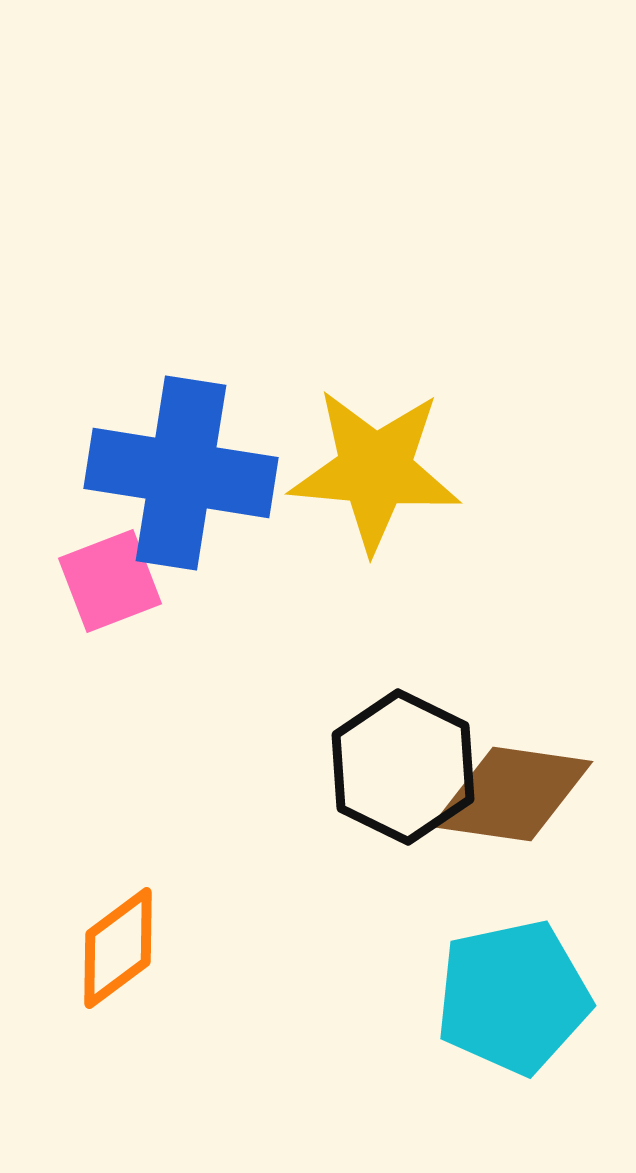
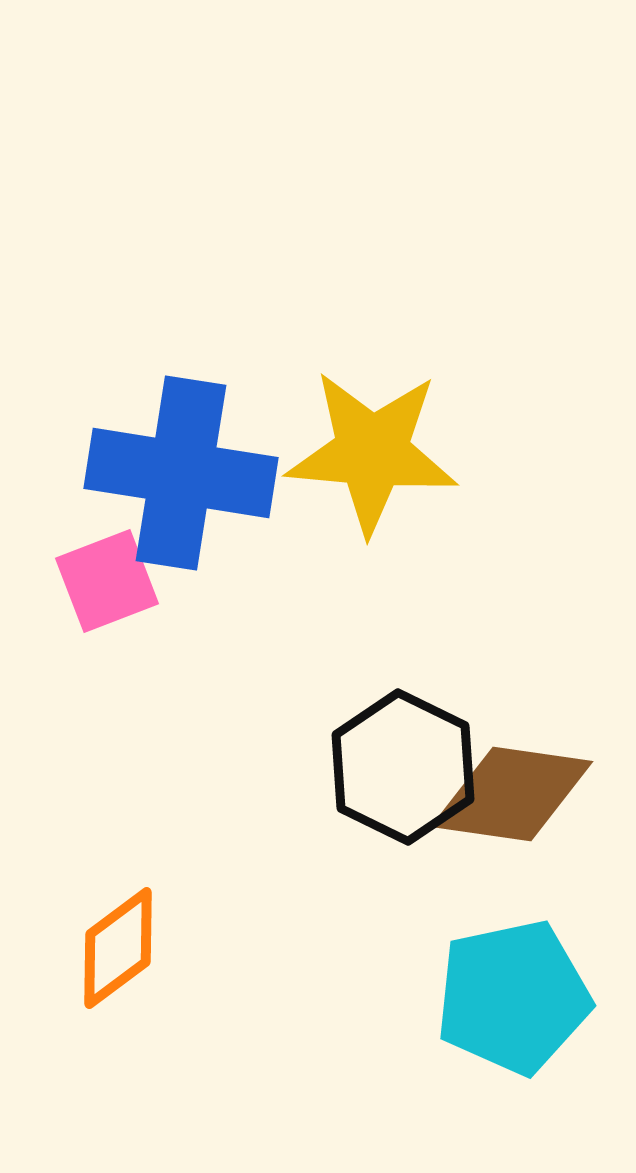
yellow star: moved 3 px left, 18 px up
pink square: moved 3 px left
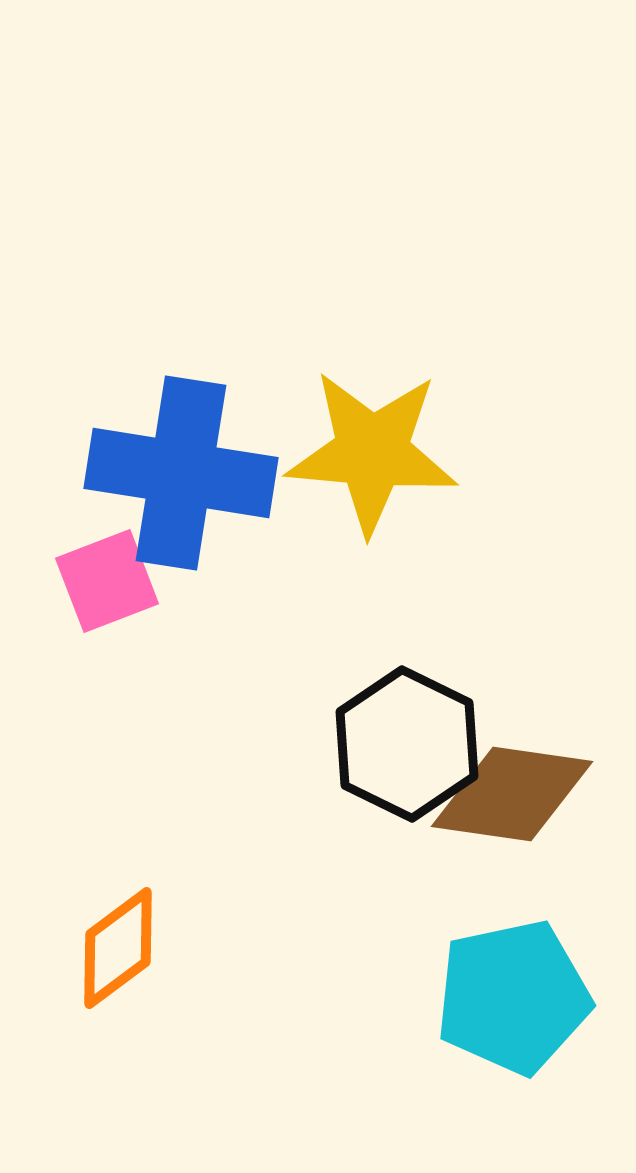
black hexagon: moved 4 px right, 23 px up
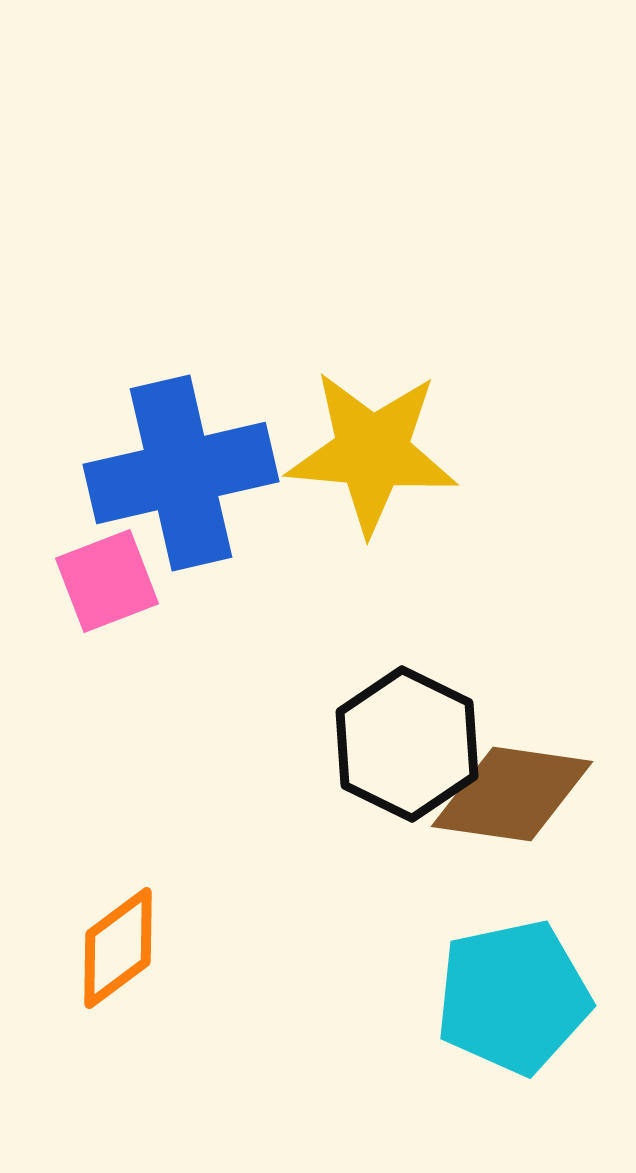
blue cross: rotated 22 degrees counterclockwise
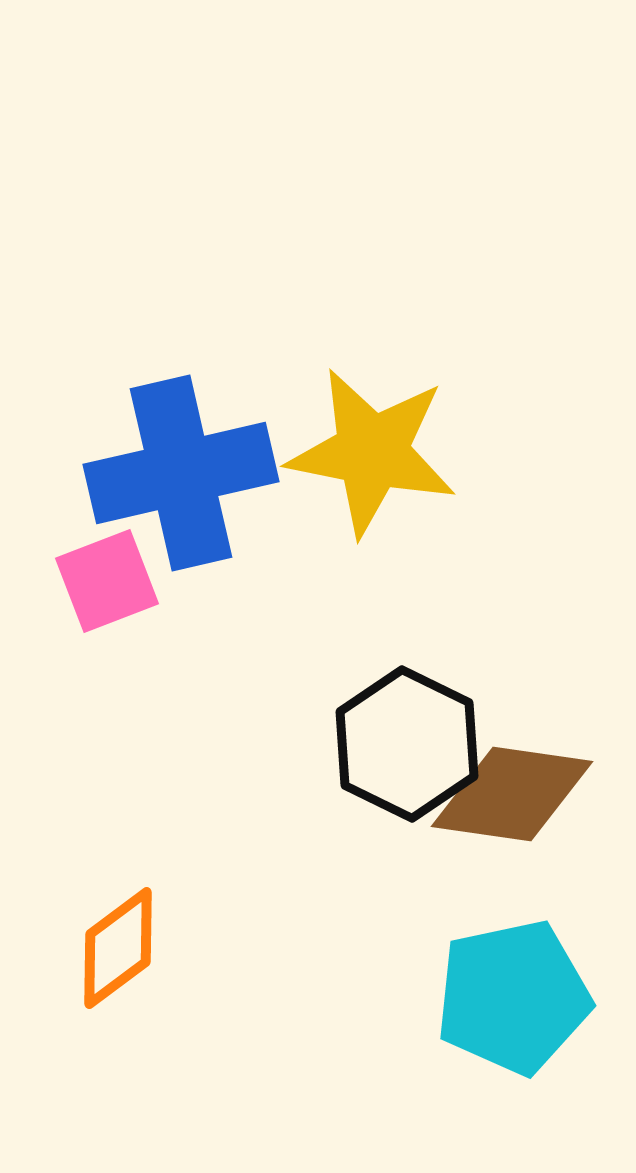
yellow star: rotated 6 degrees clockwise
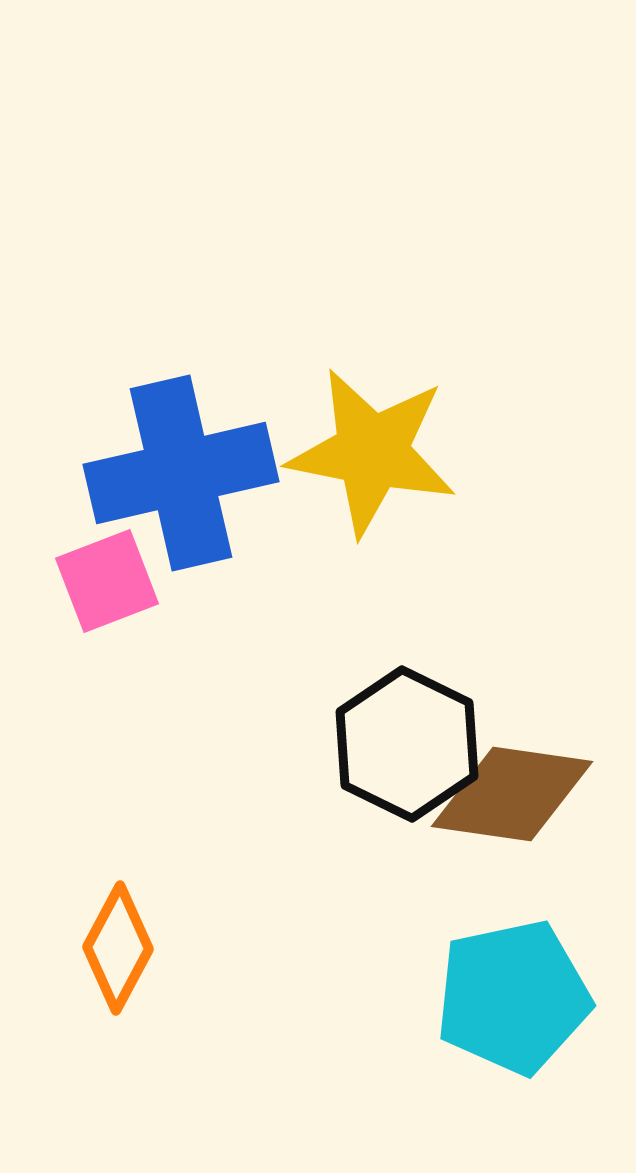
orange diamond: rotated 25 degrees counterclockwise
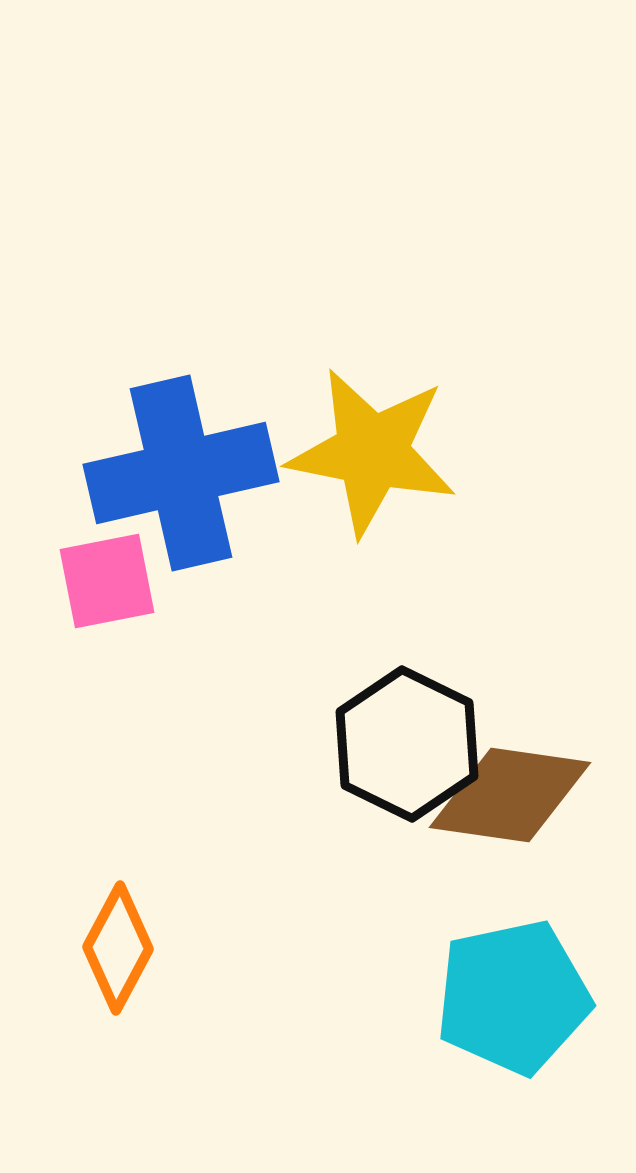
pink square: rotated 10 degrees clockwise
brown diamond: moved 2 px left, 1 px down
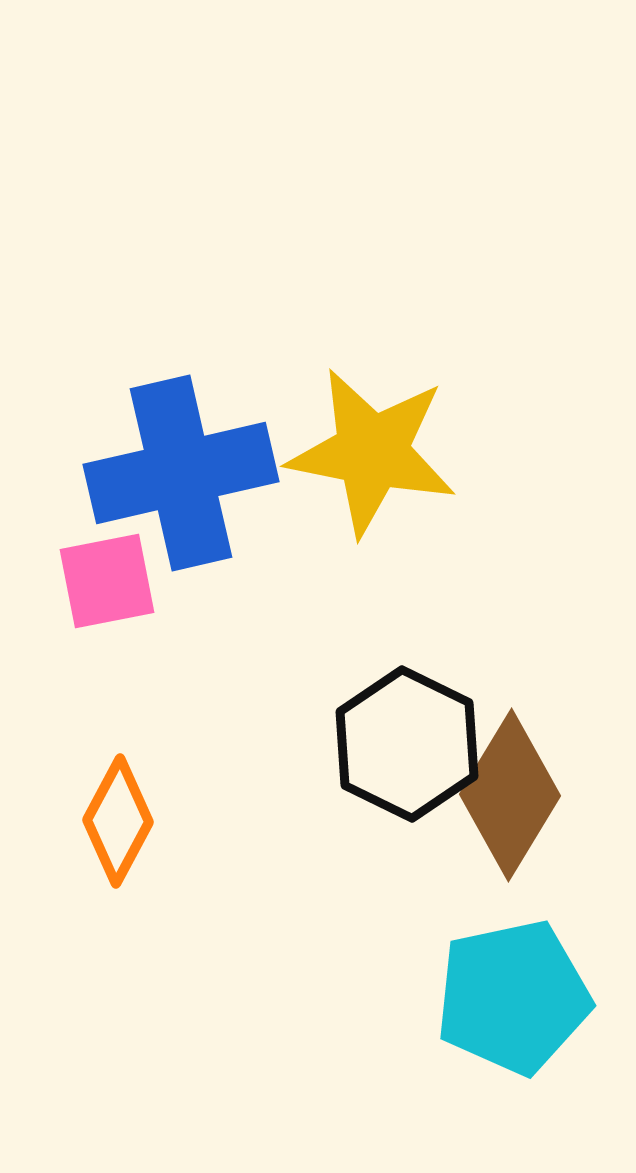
brown diamond: rotated 67 degrees counterclockwise
orange diamond: moved 127 px up
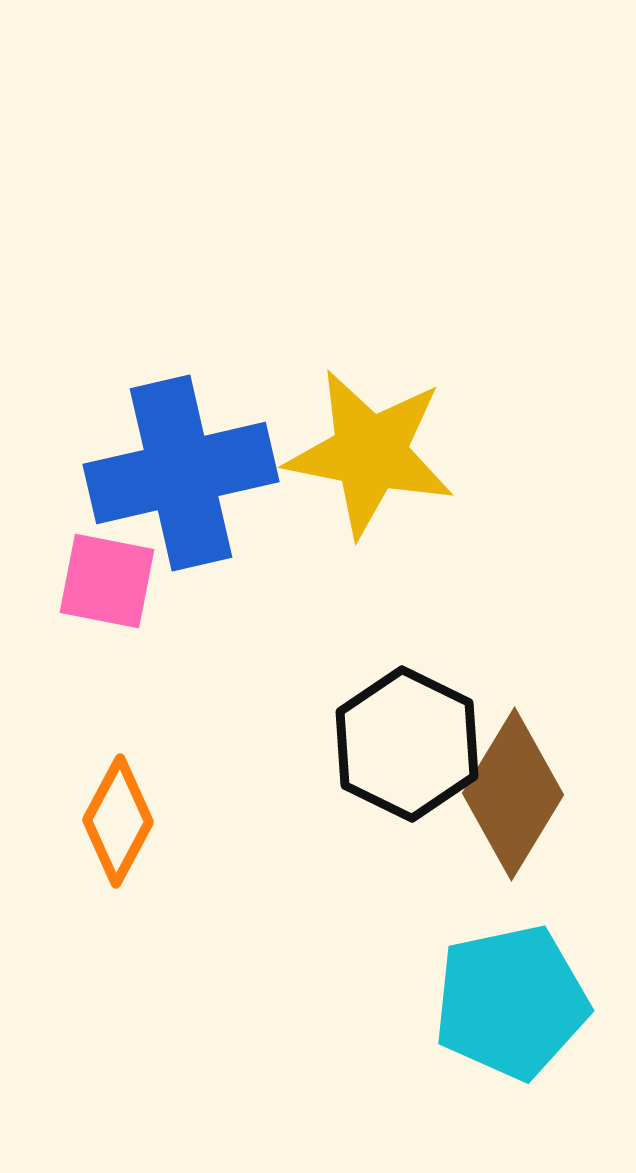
yellow star: moved 2 px left, 1 px down
pink square: rotated 22 degrees clockwise
brown diamond: moved 3 px right, 1 px up
cyan pentagon: moved 2 px left, 5 px down
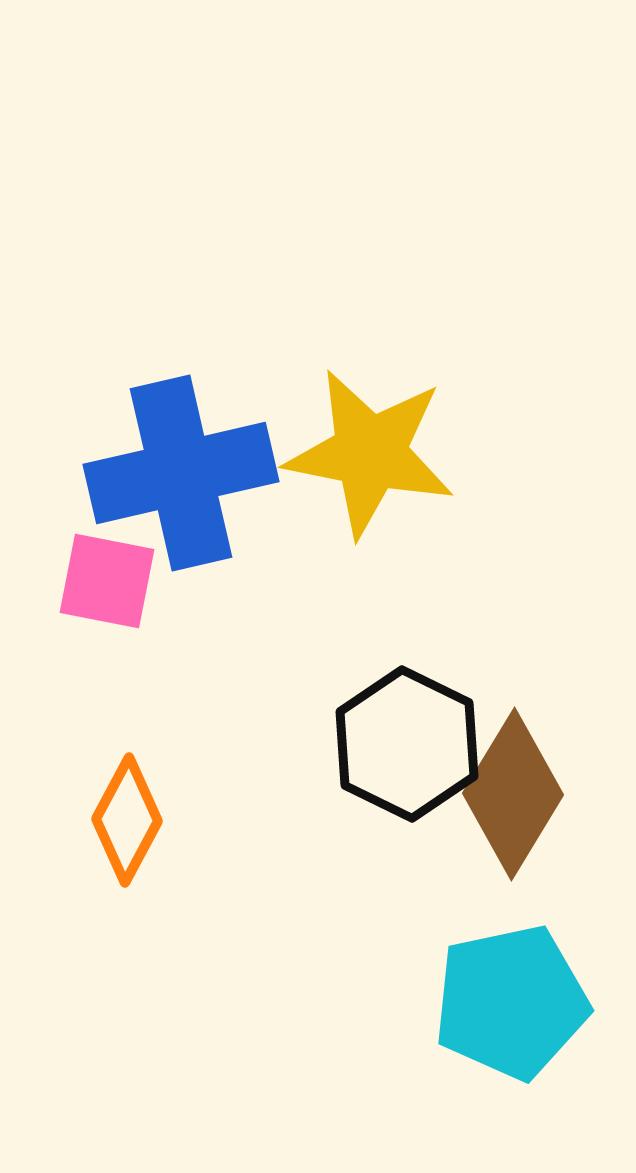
orange diamond: moved 9 px right, 1 px up
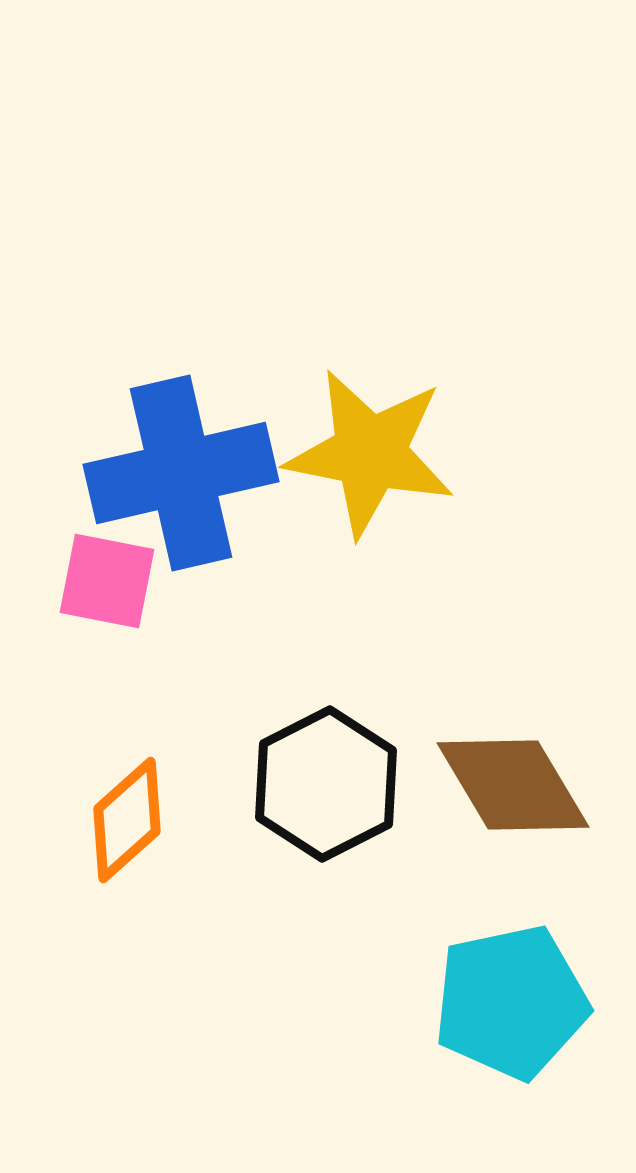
black hexagon: moved 81 px left, 40 px down; rotated 7 degrees clockwise
brown diamond: moved 9 px up; rotated 62 degrees counterclockwise
orange diamond: rotated 20 degrees clockwise
